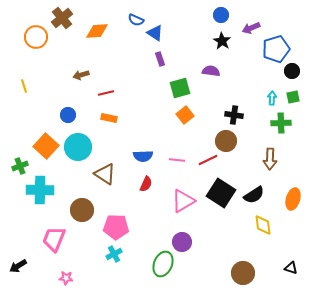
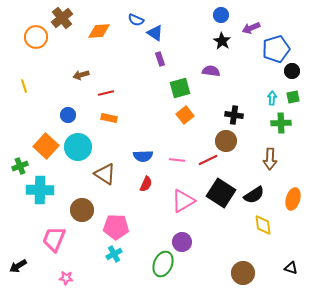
orange diamond at (97, 31): moved 2 px right
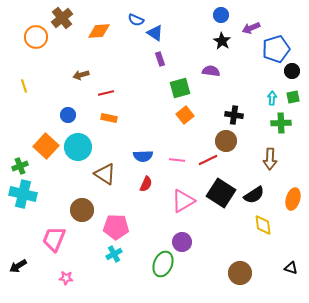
cyan cross at (40, 190): moved 17 px left, 4 px down; rotated 12 degrees clockwise
brown circle at (243, 273): moved 3 px left
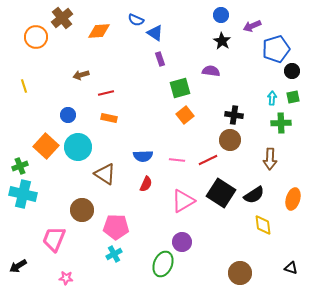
purple arrow at (251, 28): moved 1 px right, 2 px up
brown circle at (226, 141): moved 4 px right, 1 px up
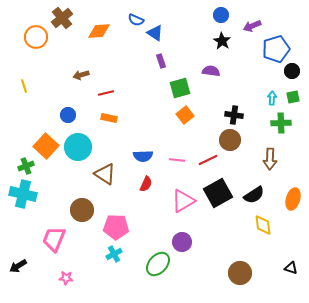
purple rectangle at (160, 59): moved 1 px right, 2 px down
green cross at (20, 166): moved 6 px right
black square at (221, 193): moved 3 px left; rotated 28 degrees clockwise
green ellipse at (163, 264): moved 5 px left; rotated 20 degrees clockwise
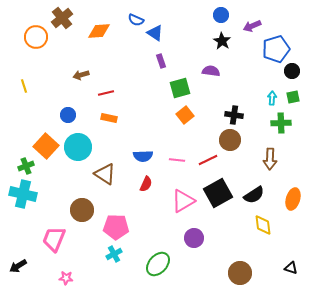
purple circle at (182, 242): moved 12 px right, 4 px up
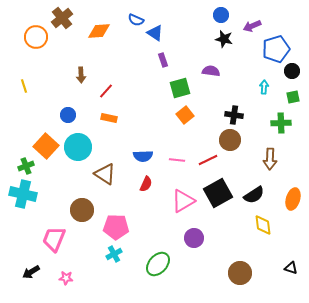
black star at (222, 41): moved 2 px right, 2 px up; rotated 18 degrees counterclockwise
purple rectangle at (161, 61): moved 2 px right, 1 px up
brown arrow at (81, 75): rotated 77 degrees counterclockwise
red line at (106, 93): moved 2 px up; rotated 35 degrees counterclockwise
cyan arrow at (272, 98): moved 8 px left, 11 px up
black arrow at (18, 266): moved 13 px right, 6 px down
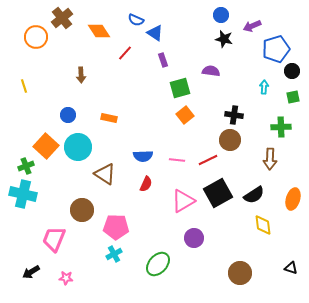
orange diamond at (99, 31): rotated 60 degrees clockwise
red line at (106, 91): moved 19 px right, 38 px up
green cross at (281, 123): moved 4 px down
